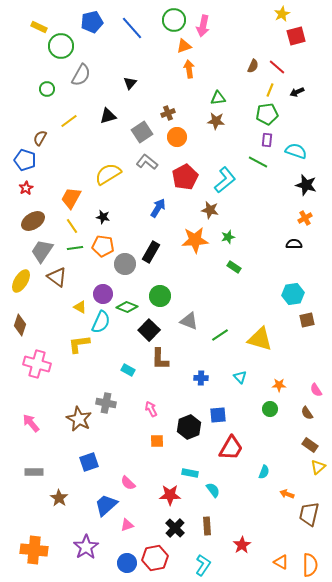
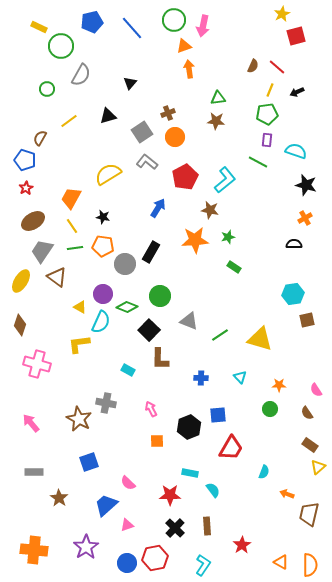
orange circle at (177, 137): moved 2 px left
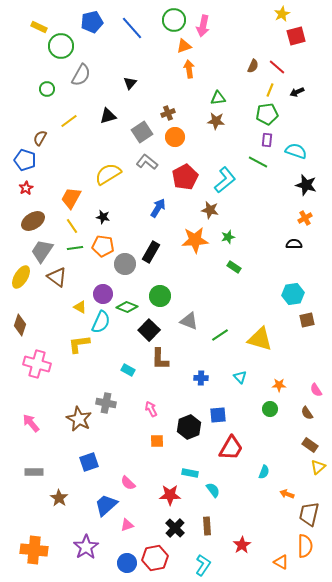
yellow ellipse at (21, 281): moved 4 px up
orange semicircle at (310, 565): moved 5 px left, 19 px up
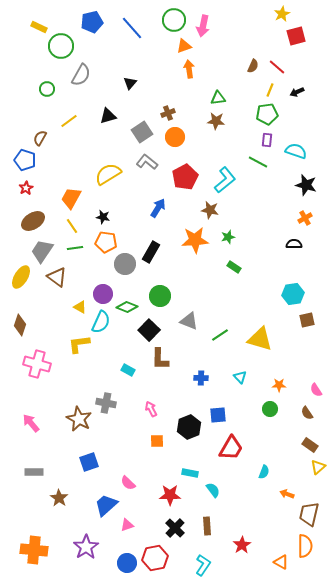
orange pentagon at (103, 246): moved 3 px right, 4 px up
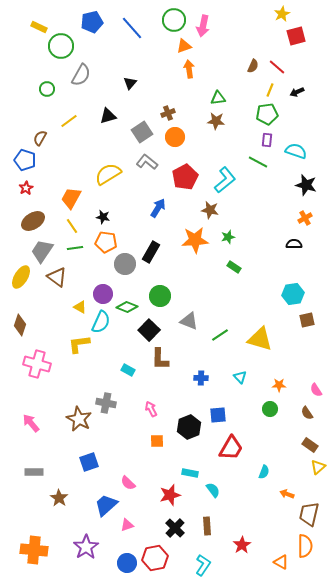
red star at (170, 495): rotated 15 degrees counterclockwise
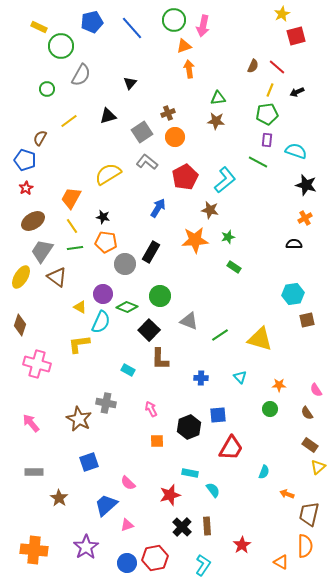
black cross at (175, 528): moved 7 px right, 1 px up
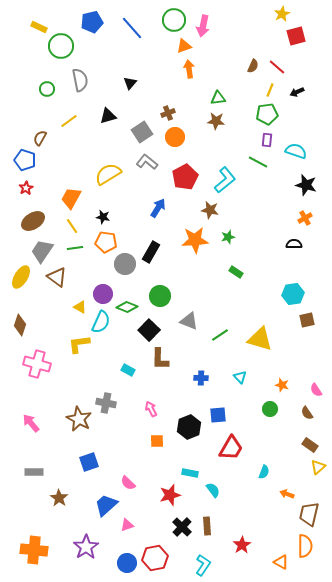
gray semicircle at (81, 75): moved 1 px left, 5 px down; rotated 40 degrees counterclockwise
green rectangle at (234, 267): moved 2 px right, 5 px down
orange star at (279, 385): moved 3 px right; rotated 16 degrees clockwise
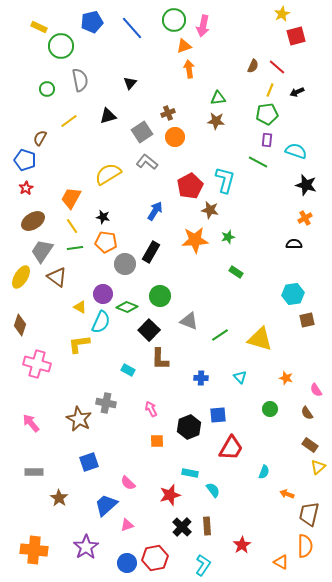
red pentagon at (185, 177): moved 5 px right, 9 px down
cyan L-shape at (225, 180): rotated 36 degrees counterclockwise
blue arrow at (158, 208): moved 3 px left, 3 px down
orange star at (282, 385): moved 4 px right, 7 px up
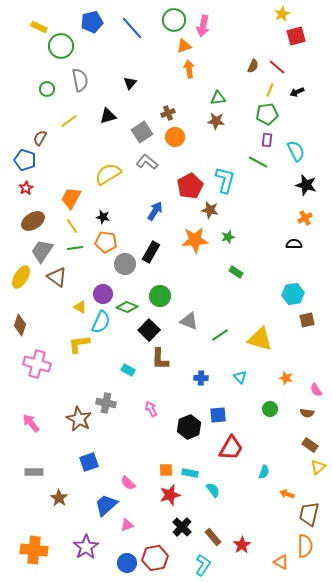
cyan semicircle at (296, 151): rotated 45 degrees clockwise
brown semicircle at (307, 413): rotated 48 degrees counterclockwise
orange square at (157, 441): moved 9 px right, 29 px down
brown rectangle at (207, 526): moved 6 px right, 11 px down; rotated 36 degrees counterclockwise
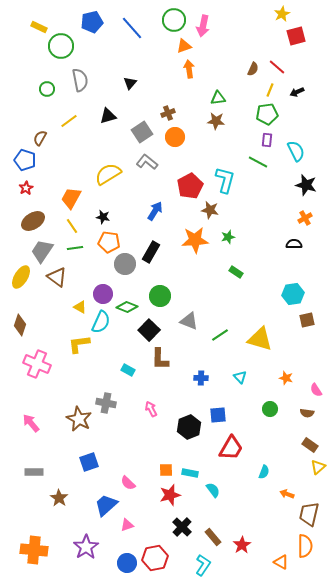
brown semicircle at (253, 66): moved 3 px down
orange pentagon at (106, 242): moved 3 px right
pink cross at (37, 364): rotated 8 degrees clockwise
